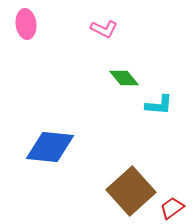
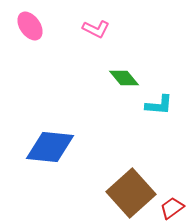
pink ellipse: moved 4 px right, 2 px down; rotated 28 degrees counterclockwise
pink L-shape: moved 8 px left
brown square: moved 2 px down
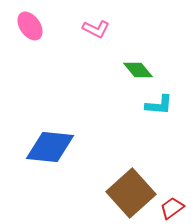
green diamond: moved 14 px right, 8 px up
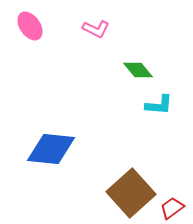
blue diamond: moved 1 px right, 2 px down
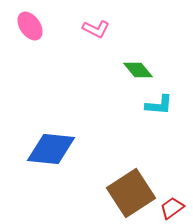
brown square: rotated 9 degrees clockwise
